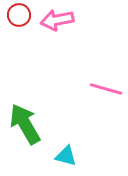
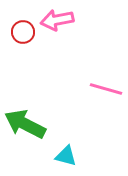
red circle: moved 4 px right, 17 px down
green arrow: rotated 33 degrees counterclockwise
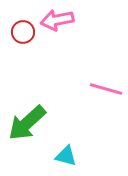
green arrow: moved 2 px right, 1 px up; rotated 69 degrees counterclockwise
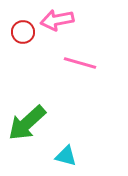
pink line: moved 26 px left, 26 px up
